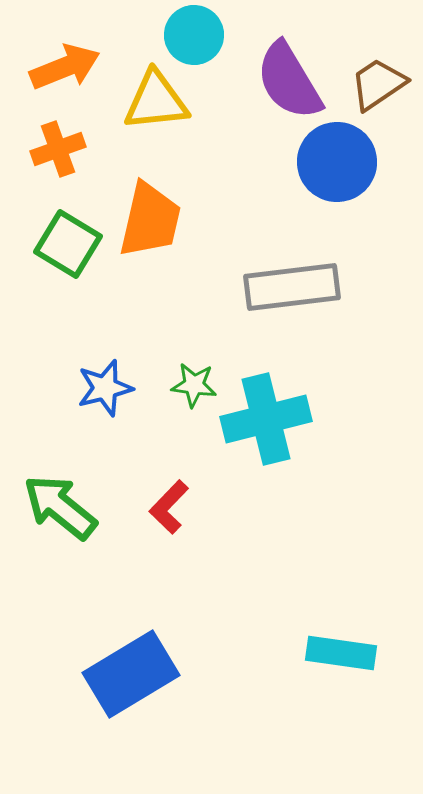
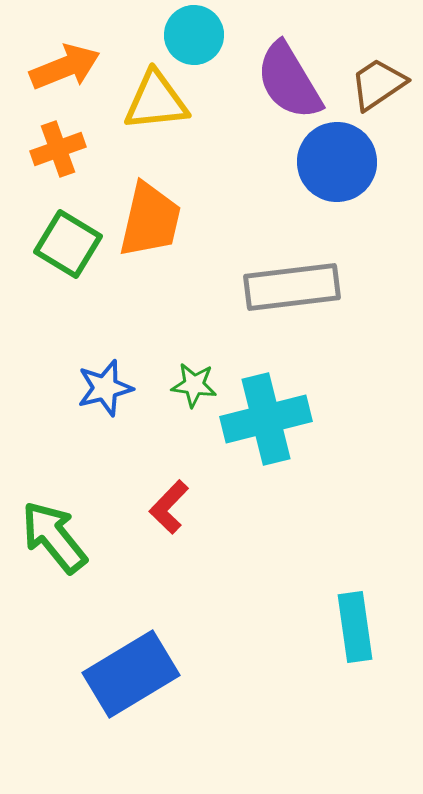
green arrow: moved 6 px left, 30 px down; rotated 12 degrees clockwise
cyan rectangle: moved 14 px right, 26 px up; rotated 74 degrees clockwise
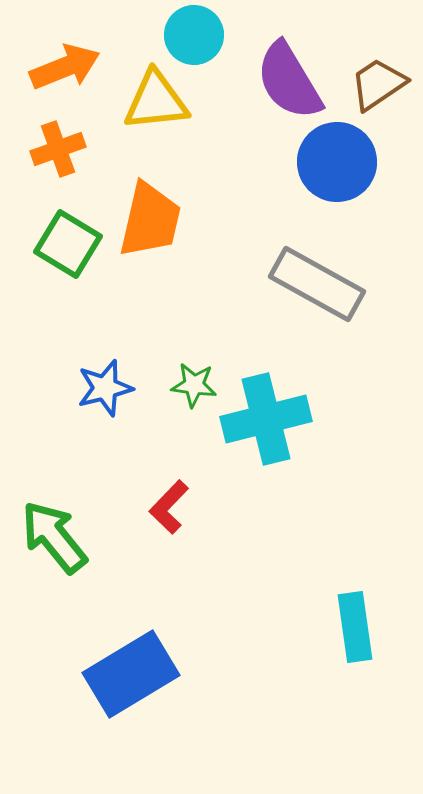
gray rectangle: moved 25 px right, 3 px up; rotated 36 degrees clockwise
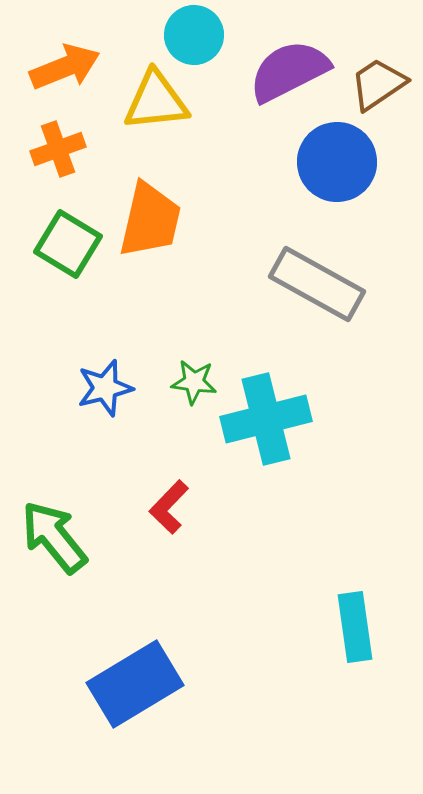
purple semicircle: moved 10 px up; rotated 94 degrees clockwise
green star: moved 3 px up
blue rectangle: moved 4 px right, 10 px down
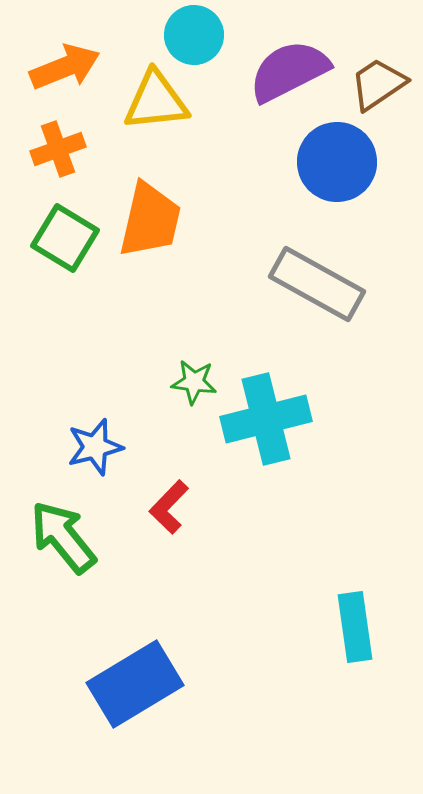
green square: moved 3 px left, 6 px up
blue star: moved 10 px left, 59 px down
green arrow: moved 9 px right
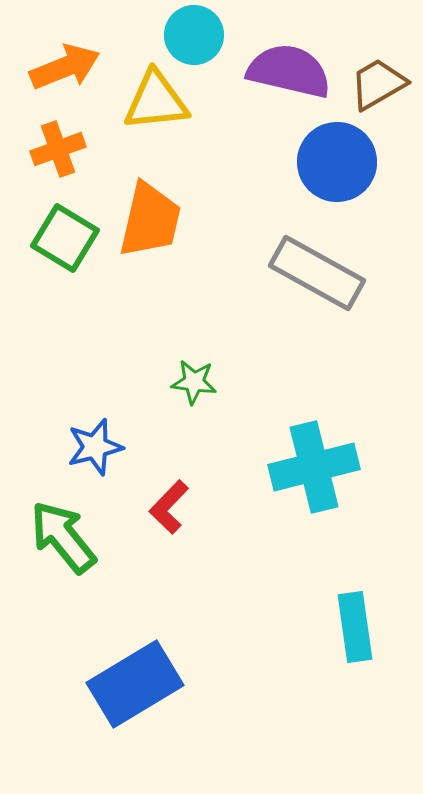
purple semicircle: rotated 40 degrees clockwise
brown trapezoid: rotated 4 degrees clockwise
gray rectangle: moved 11 px up
cyan cross: moved 48 px right, 48 px down
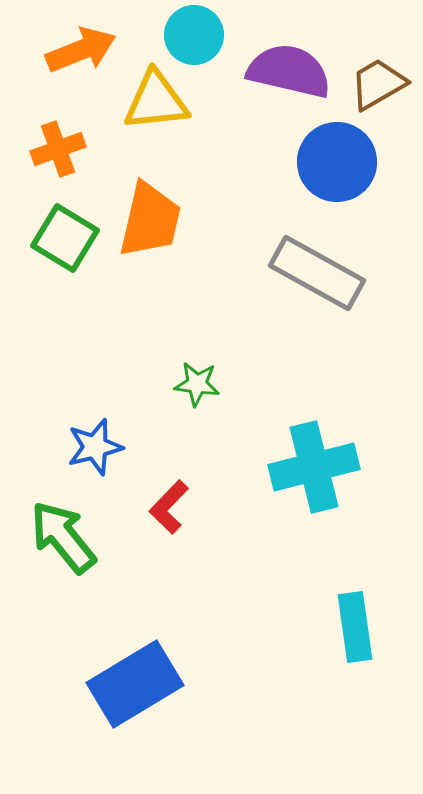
orange arrow: moved 16 px right, 17 px up
green star: moved 3 px right, 2 px down
